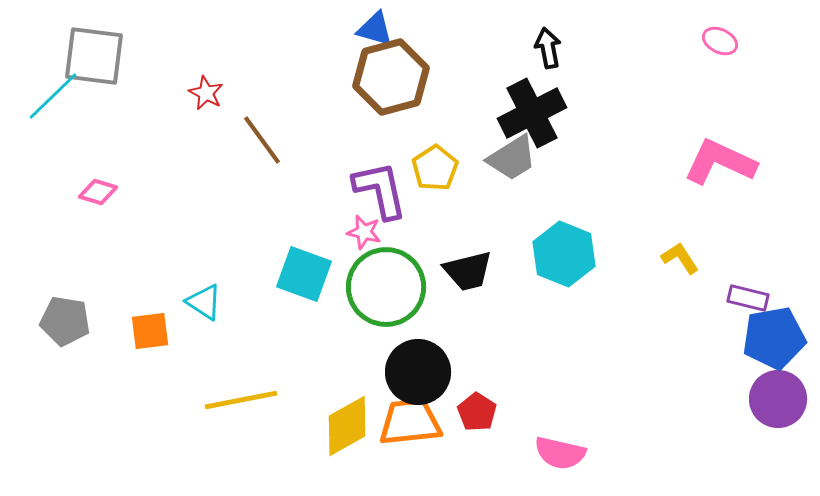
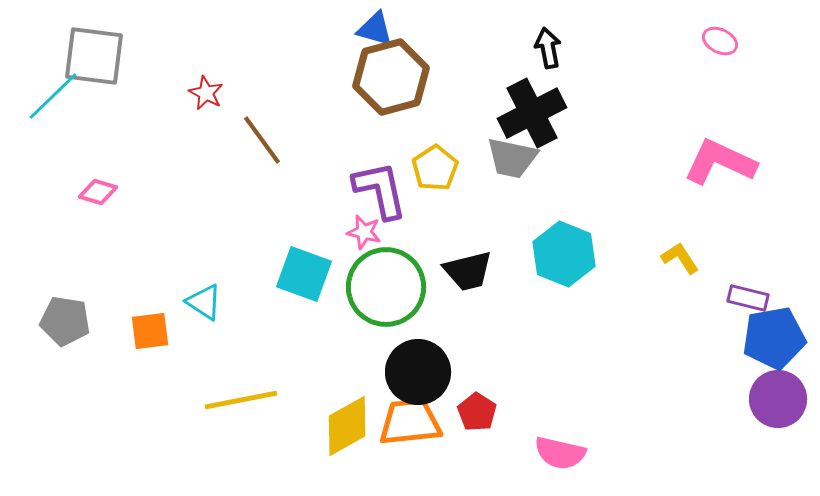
gray trapezoid: rotated 44 degrees clockwise
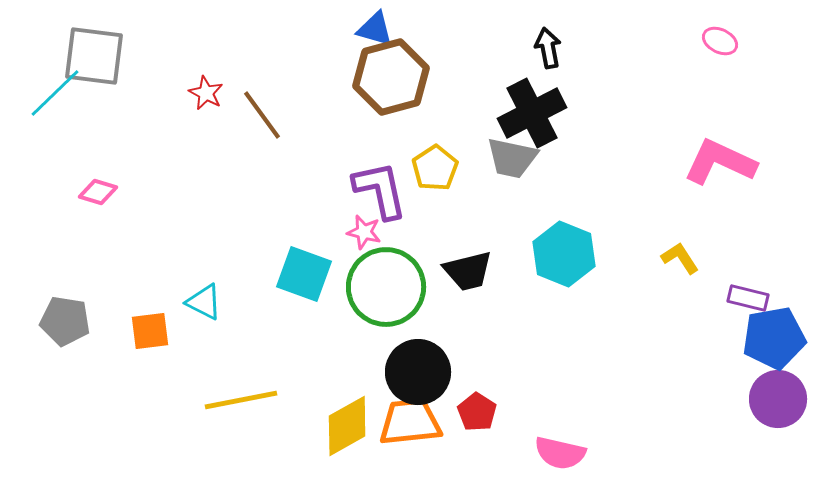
cyan line: moved 2 px right, 3 px up
brown line: moved 25 px up
cyan triangle: rotated 6 degrees counterclockwise
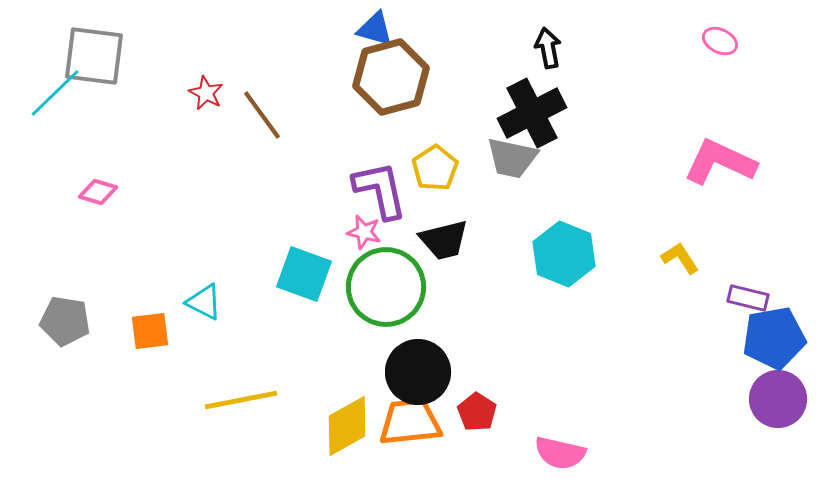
black trapezoid: moved 24 px left, 31 px up
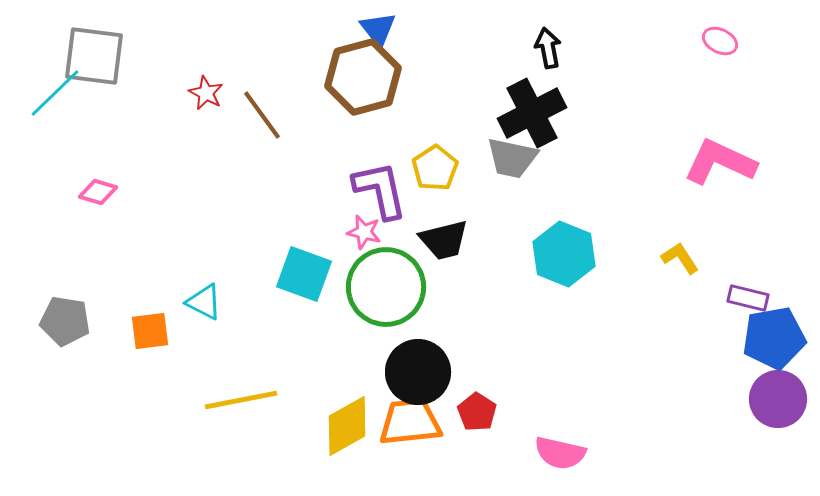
blue triangle: moved 3 px right; rotated 36 degrees clockwise
brown hexagon: moved 28 px left
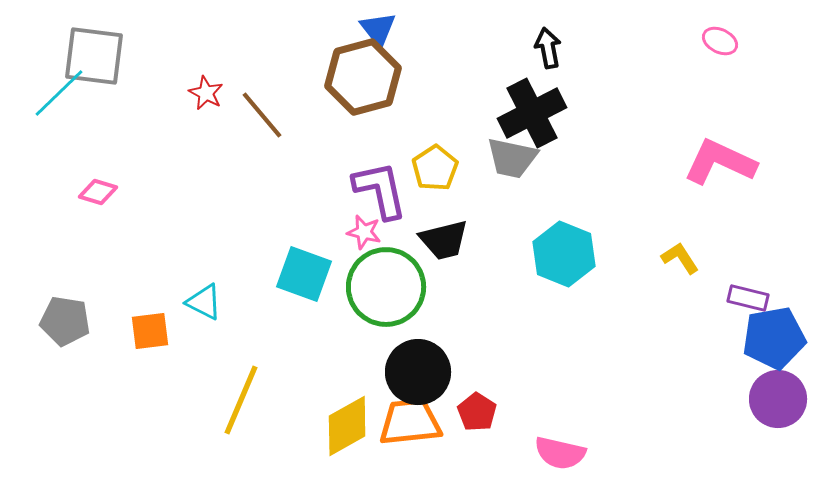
cyan line: moved 4 px right
brown line: rotated 4 degrees counterclockwise
yellow line: rotated 56 degrees counterclockwise
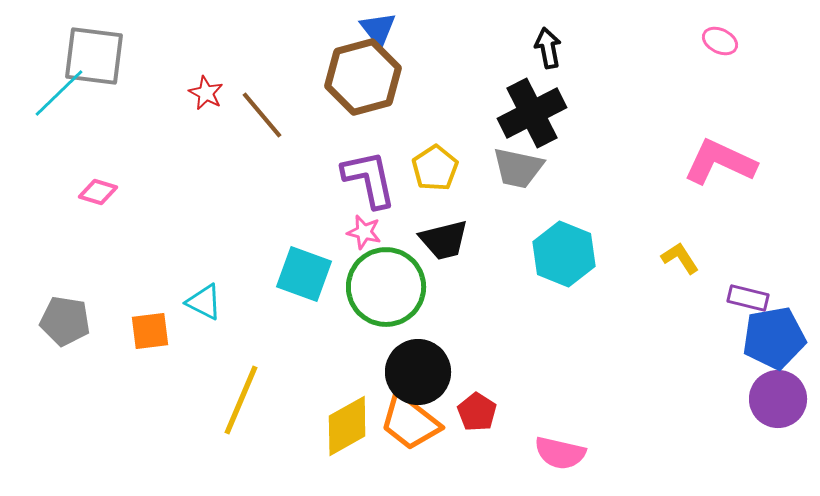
gray trapezoid: moved 6 px right, 10 px down
purple L-shape: moved 11 px left, 11 px up
orange trapezoid: rotated 136 degrees counterclockwise
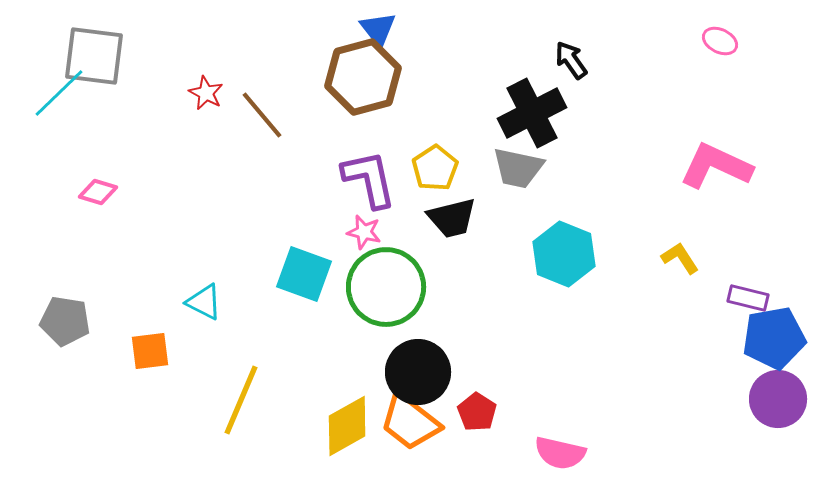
black arrow: moved 23 px right, 12 px down; rotated 24 degrees counterclockwise
pink L-shape: moved 4 px left, 4 px down
black trapezoid: moved 8 px right, 22 px up
orange square: moved 20 px down
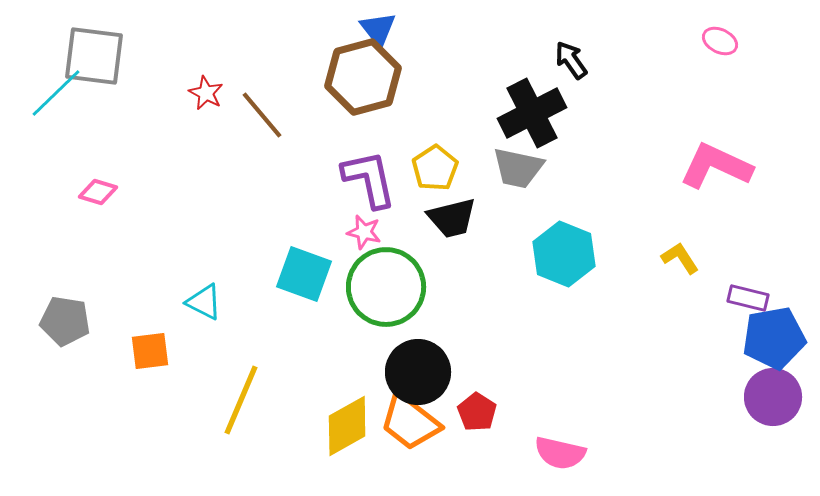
cyan line: moved 3 px left
purple circle: moved 5 px left, 2 px up
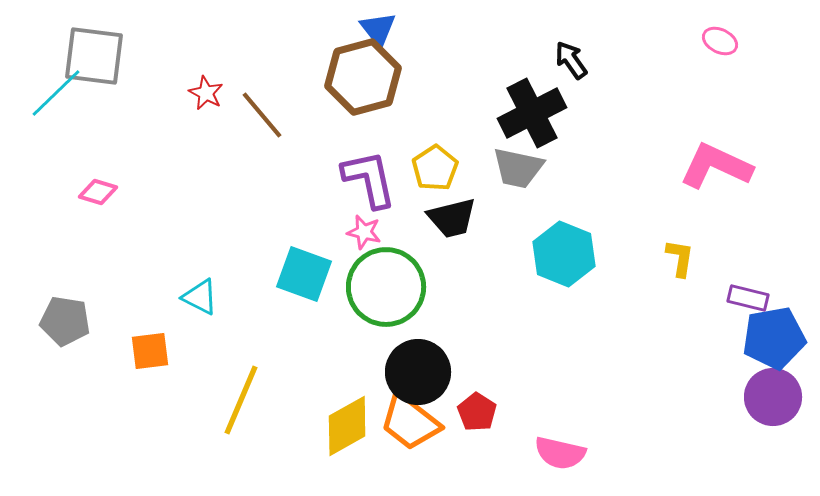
yellow L-shape: rotated 42 degrees clockwise
cyan triangle: moved 4 px left, 5 px up
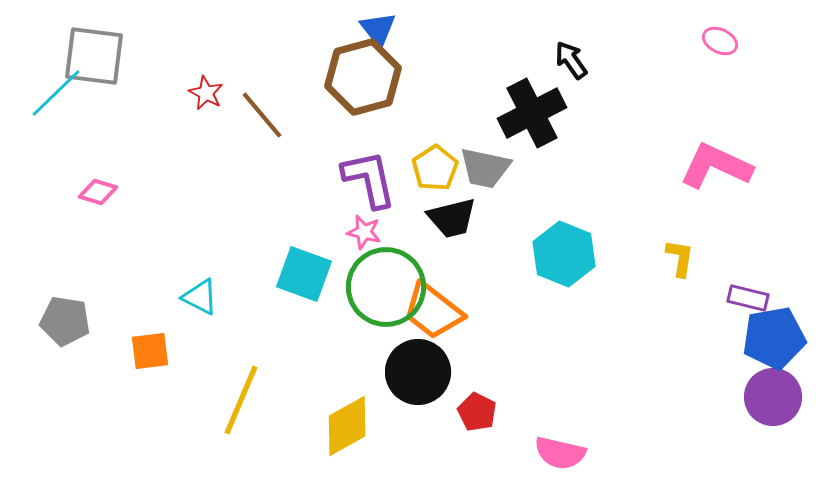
gray trapezoid: moved 33 px left
red pentagon: rotated 6 degrees counterclockwise
orange trapezoid: moved 23 px right, 111 px up
